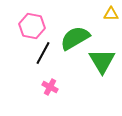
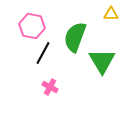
green semicircle: moved 1 px up; rotated 40 degrees counterclockwise
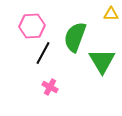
pink hexagon: rotated 15 degrees counterclockwise
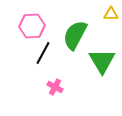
green semicircle: moved 2 px up; rotated 8 degrees clockwise
pink cross: moved 5 px right
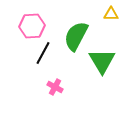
green semicircle: moved 1 px right, 1 px down
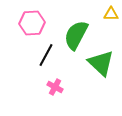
pink hexagon: moved 3 px up
green semicircle: moved 1 px up
black line: moved 3 px right, 2 px down
green triangle: moved 1 px left, 2 px down; rotated 16 degrees counterclockwise
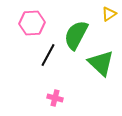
yellow triangle: moved 2 px left; rotated 35 degrees counterclockwise
black line: moved 2 px right
pink cross: moved 11 px down; rotated 14 degrees counterclockwise
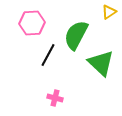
yellow triangle: moved 2 px up
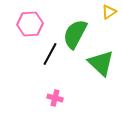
pink hexagon: moved 2 px left, 1 px down
green semicircle: moved 1 px left, 1 px up
black line: moved 2 px right, 1 px up
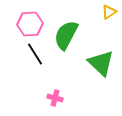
green semicircle: moved 9 px left, 1 px down
black line: moved 15 px left; rotated 60 degrees counterclockwise
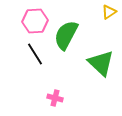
pink hexagon: moved 5 px right, 3 px up
